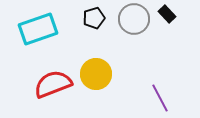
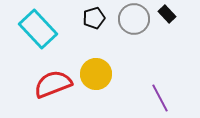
cyan rectangle: rotated 66 degrees clockwise
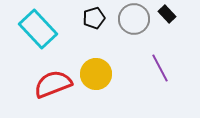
purple line: moved 30 px up
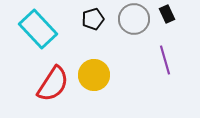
black rectangle: rotated 18 degrees clockwise
black pentagon: moved 1 px left, 1 px down
purple line: moved 5 px right, 8 px up; rotated 12 degrees clockwise
yellow circle: moved 2 px left, 1 px down
red semicircle: rotated 144 degrees clockwise
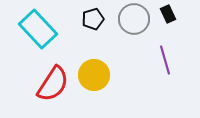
black rectangle: moved 1 px right
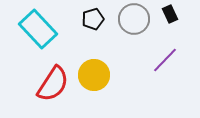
black rectangle: moved 2 px right
purple line: rotated 60 degrees clockwise
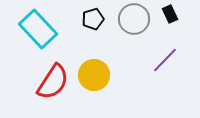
red semicircle: moved 2 px up
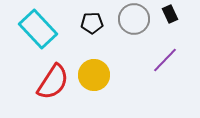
black pentagon: moved 1 px left, 4 px down; rotated 15 degrees clockwise
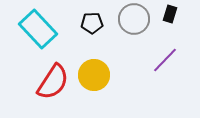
black rectangle: rotated 42 degrees clockwise
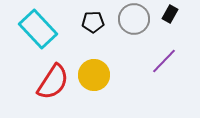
black rectangle: rotated 12 degrees clockwise
black pentagon: moved 1 px right, 1 px up
purple line: moved 1 px left, 1 px down
